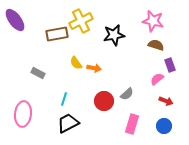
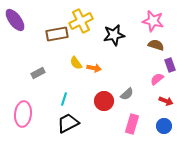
gray rectangle: rotated 56 degrees counterclockwise
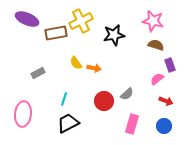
purple ellipse: moved 12 px right, 1 px up; rotated 30 degrees counterclockwise
brown rectangle: moved 1 px left, 1 px up
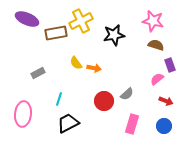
cyan line: moved 5 px left
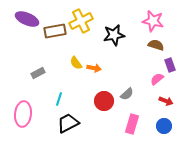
brown rectangle: moved 1 px left, 2 px up
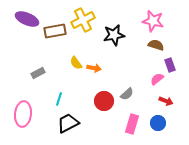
yellow cross: moved 2 px right, 1 px up
blue circle: moved 6 px left, 3 px up
